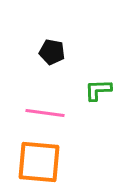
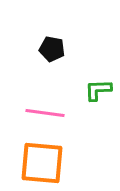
black pentagon: moved 3 px up
orange square: moved 3 px right, 1 px down
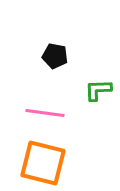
black pentagon: moved 3 px right, 7 px down
orange square: moved 1 px right; rotated 9 degrees clockwise
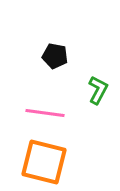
green L-shape: rotated 120 degrees clockwise
orange square: moved 1 px right, 1 px up
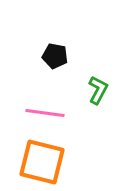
orange square: moved 2 px left
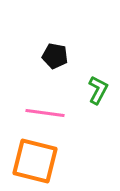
orange square: moved 7 px left, 1 px up
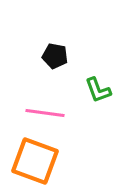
green L-shape: rotated 132 degrees clockwise
orange square: rotated 6 degrees clockwise
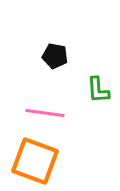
green L-shape: rotated 16 degrees clockwise
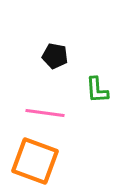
green L-shape: moved 1 px left
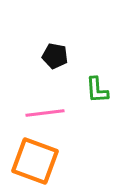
pink line: rotated 15 degrees counterclockwise
